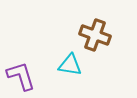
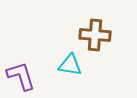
brown cross: rotated 16 degrees counterclockwise
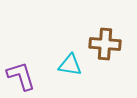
brown cross: moved 10 px right, 9 px down
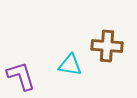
brown cross: moved 2 px right, 2 px down
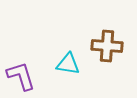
cyan triangle: moved 2 px left, 1 px up
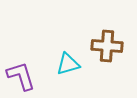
cyan triangle: rotated 25 degrees counterclockwise
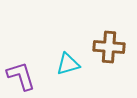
brown cross: moved 2 px right, 1 px down
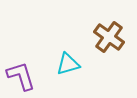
brown cross: moved 10 px up; rotated 32 degrees clockwise
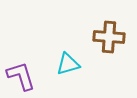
brown cross: rotated 32 degrees counterclockwise
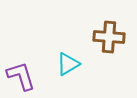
cyan triangle: rotated 15 degrees counterclockwise
